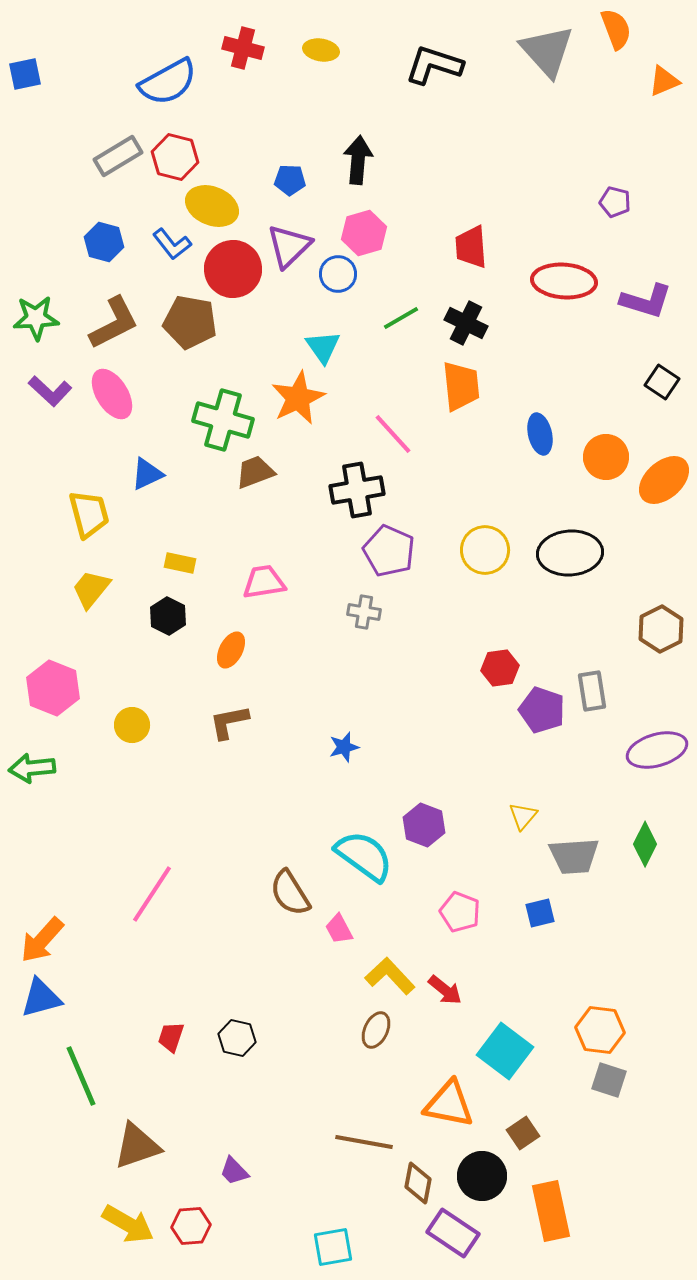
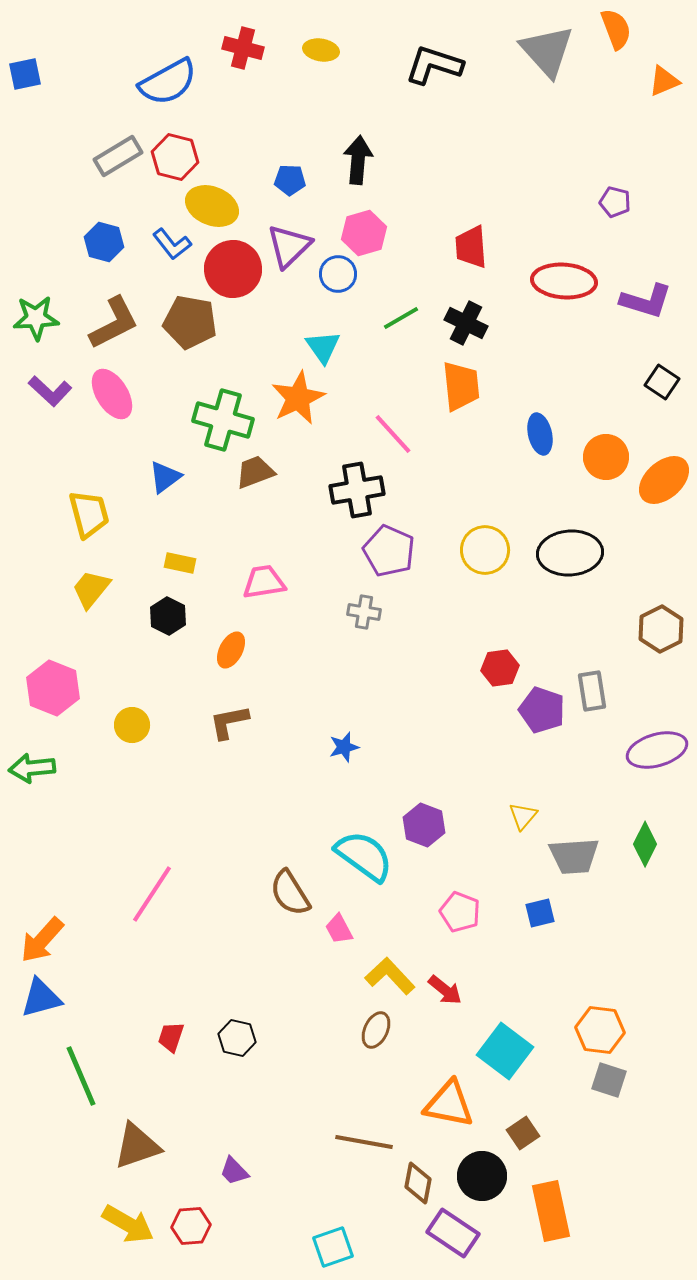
blue triangle at (147, 474): moved 18 px right, 3 px down; rotated 12 degrees counterclockwise
cyan square at (333, 1247): rotated 9 degrees counterclockwise
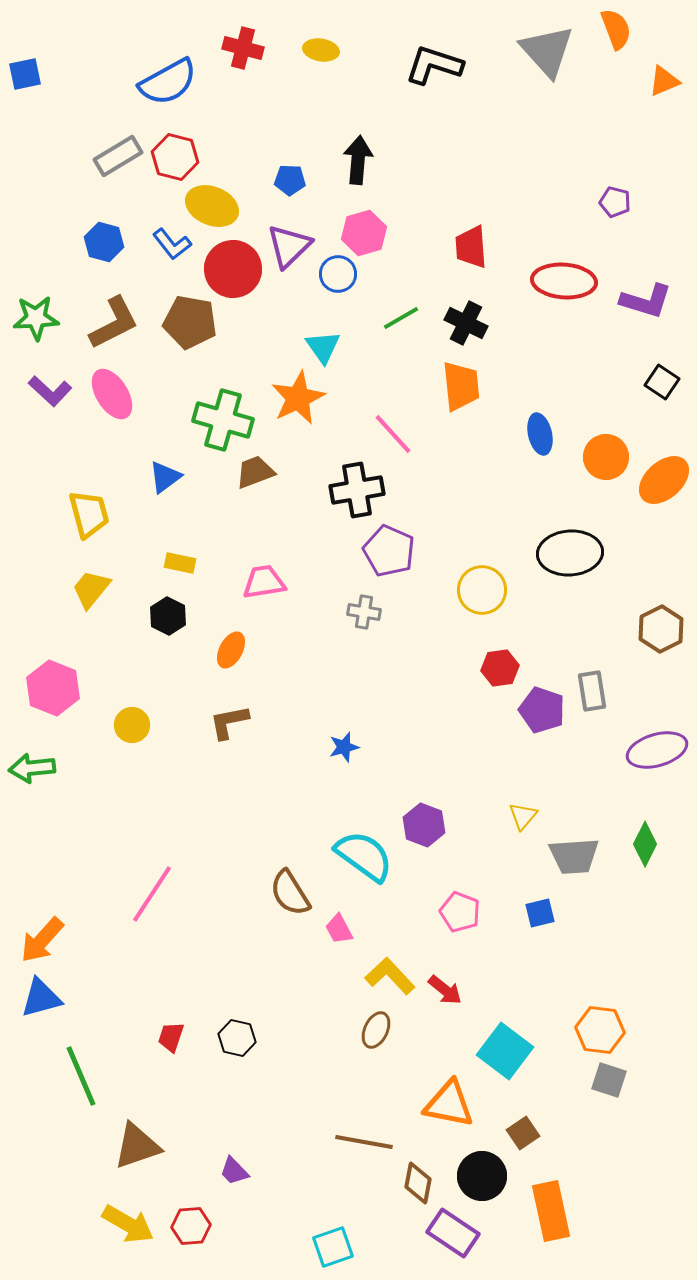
yellow circle at (485, 550): moved 3 px left, 40 px down
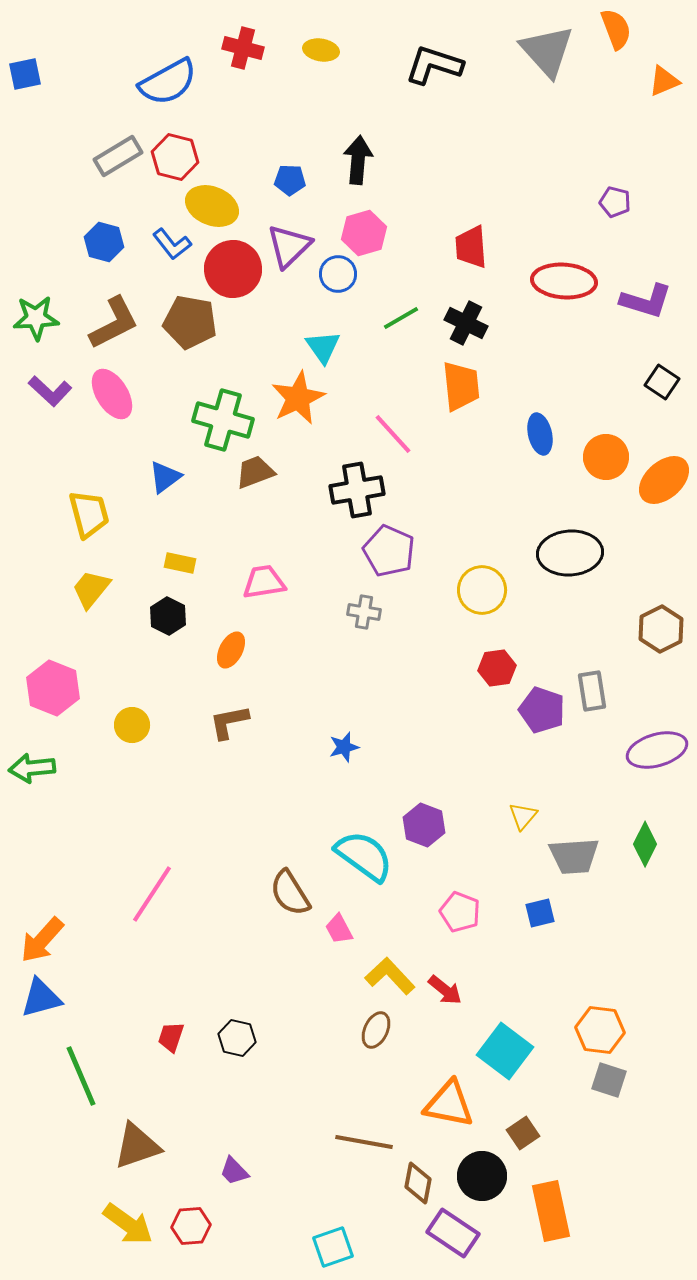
red hexagon at (500, 668): moved 3 px left
yellow arrow at (128, 1224): rotated 6 degrees clockwise
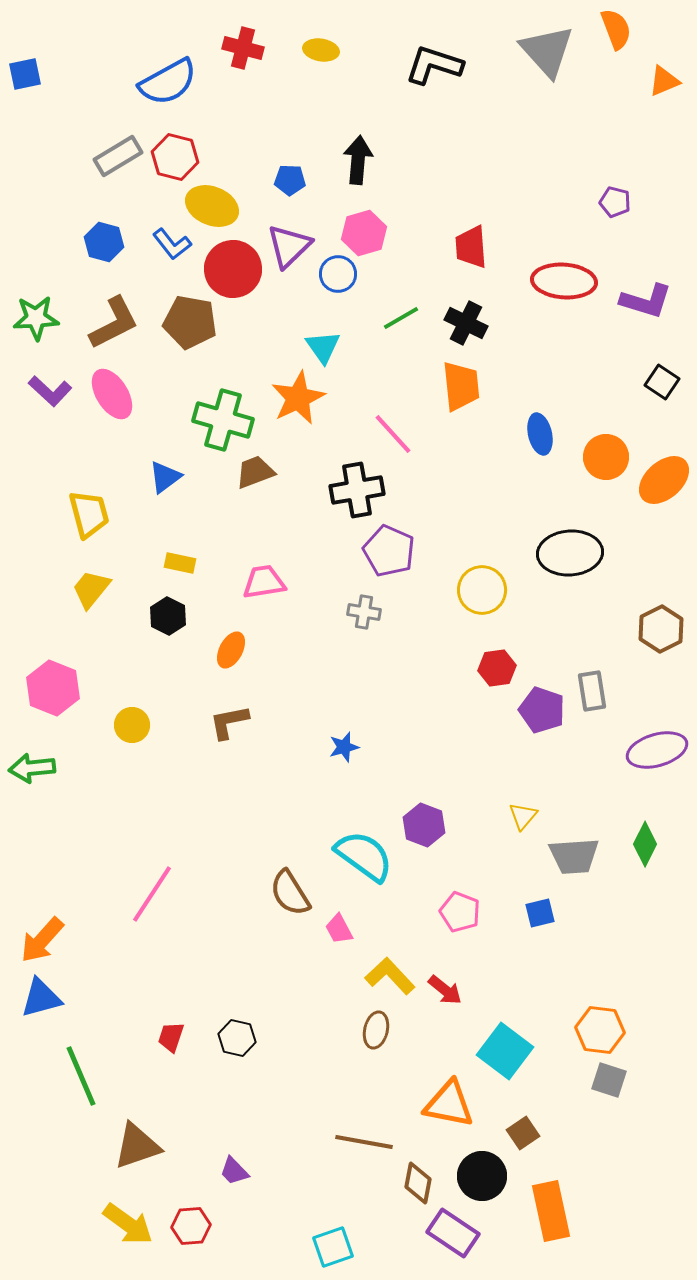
brown ellipse at (376, 1030): rotated 12 degrees counterclockwise
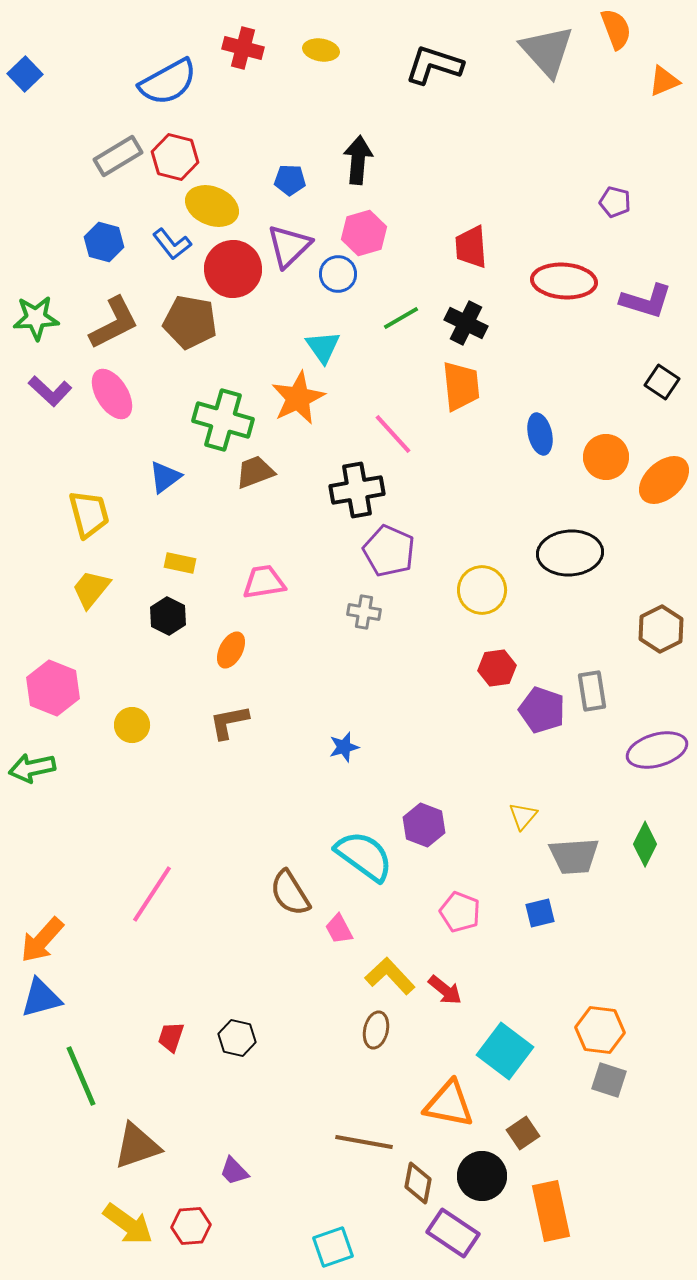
blue square at (25, 74): rotated 32 degrees counterclockwise
green arrow at (32, 768): rotated 6 degrees counterclockwise
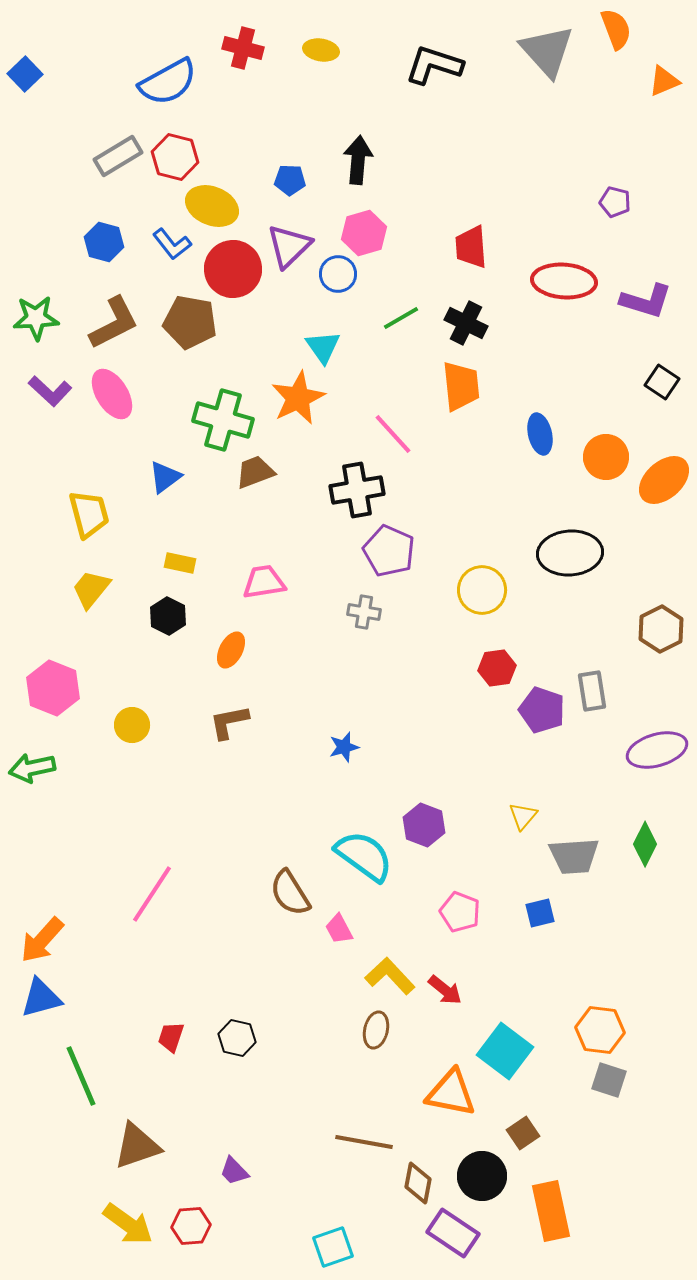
orange triangle at (449, 1104): moved 2 px right, 11 px up
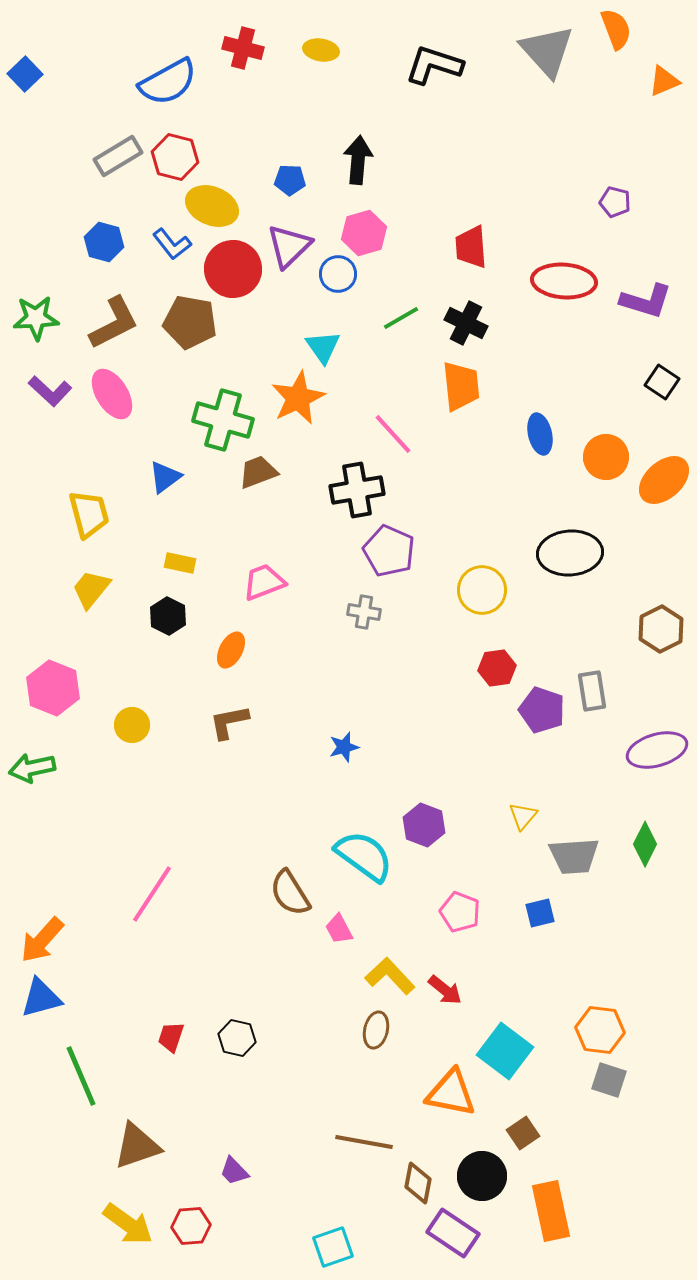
brown trapezoid at (255, 472): moved 3 px right
pink trapezoid at (264, 582): rotated 12 degrees counterclockwise
